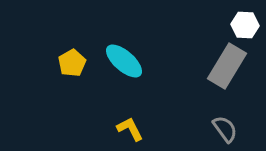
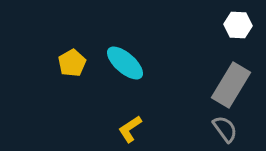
white hexagon: moved 7 px left
cyan ellipse: moved 1 px right, 2 px down
gray rectangle: moved 4 px right, 19 px down
yellow L-shape: rotated 96 degrees counterclockwise
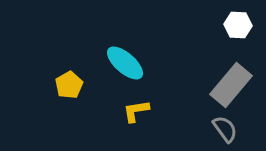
yellow pentagon: moved 3 px left, 22 px down
gray rectangle: rotated 9 degrees clockwise
yellow L-shape: moved 6 px right, 18 px up; rotated 24 degrees clockwise
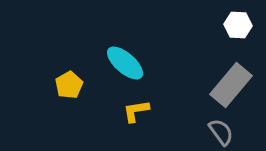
gray semicircle: moved 4 px left, 3 px down
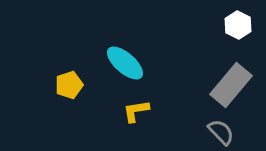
white hexagon: rotated 24 degrees clockwise
yellow pentagon: rotated 12 degrees clockwise
gray semicircle: rotated 8 degrees counterclockwise
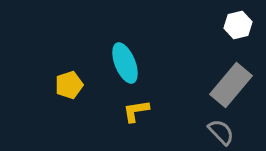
white hexagon: rotated 20 degrees clockwise
cyan ellipse: rotated 27 degrees clockwise
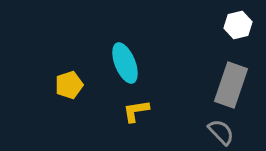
gray rectangle: rotated 21 degrees counterclockwise
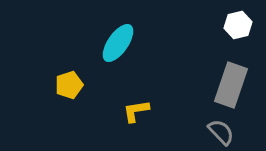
cyan ellipse: moved 7 px left, 20 px up; rotated 57 degrees clockwise
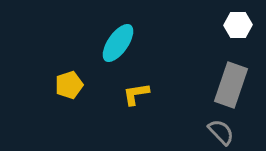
white hexagon: rotated 12 degrees clockwise
yellow L-shape: moved 17 px up
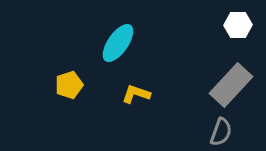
gray rectangle: rotated 24 degrees clockwise
yellow L-shape: rotated 28 degrees clockwise
gray semicircle: rotated 64 degrees clockwise
